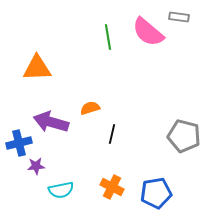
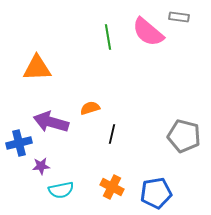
purple star: moved 5 px right
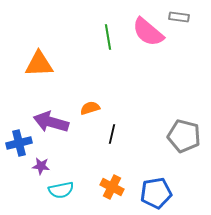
orange triangle: moved 2 px right, 4 px up
purple star: rotated 12 degrees clockwise
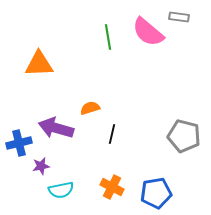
purple arrow: moved 5 px right, 6 px down
purple star: rotated 18 degrees counterclockwise
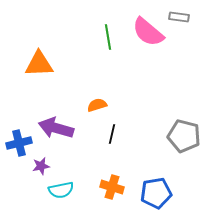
orange semicircle: moved 7 px right, 3 px up
orange cross: rotated 10 degrees counterclockwise
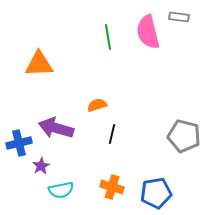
pink semicircle: rotated 36 degrees clockwise
purple star: rotated 18 degrees counterclockwise
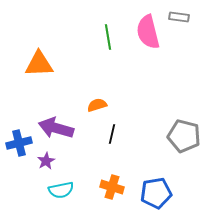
purple star: moved 5 px right, 5 px up
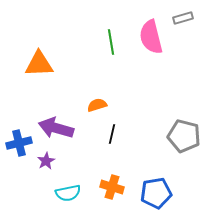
gray rectangle: moved 4 px right, 1 px down; rotated 24 degrees counterclockwise
pink semicircle: moved 3 px right, 5 px down
green line: moved 3 px right, 5 px down
cyan semicircle: moved 7 px right, 3 px down
